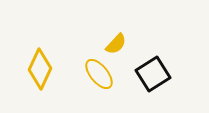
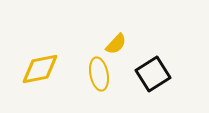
yellow diamond: rotated 54 degrees clockwise
yellow ellipse: rotated 28 degrees clockwise
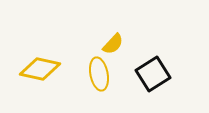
yellow semicircle: moved 3 px left
yellow diamond: rotated 24 degrees clockwise
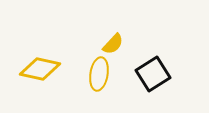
yellow ellipse: rotated 20 degrees clockwise
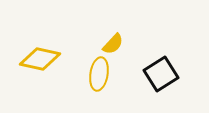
yellow diamond: moved 10 px up
black square: moved 8 px right
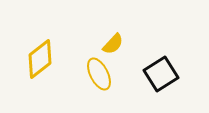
yellow diamond: rotated 51 degrees counterclockwise
yellow ellipse: rotated 36 degrees counterclockwise
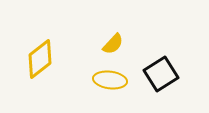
yellow ellipse: moved 11 px right, 6 px down; rotated 56 degrees counterclockwise
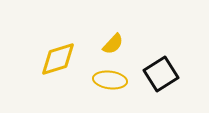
yellow diamond: moved 18 px right; rotated 21 degrees clockwise
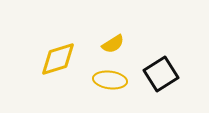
yellow semicircle: rotated 15 degrees clockwise
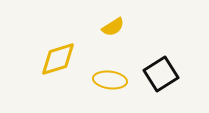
yellow semicircle: moved 17 px up
